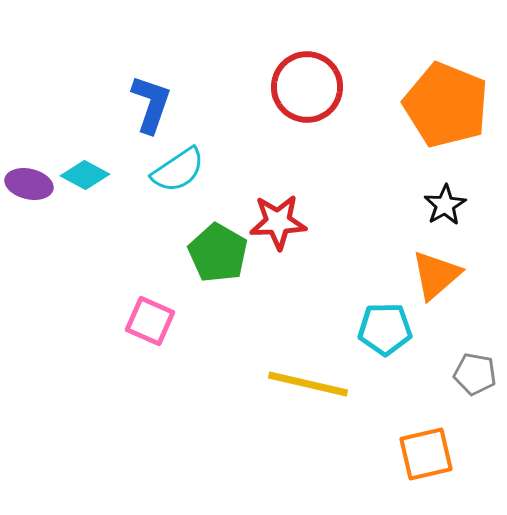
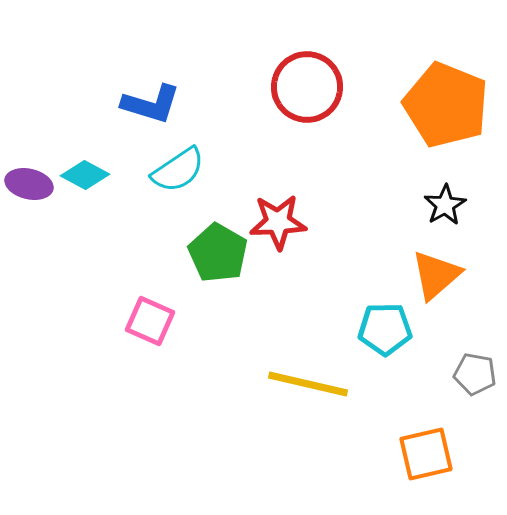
blue L-shape: rotated 88 degrees clockwise
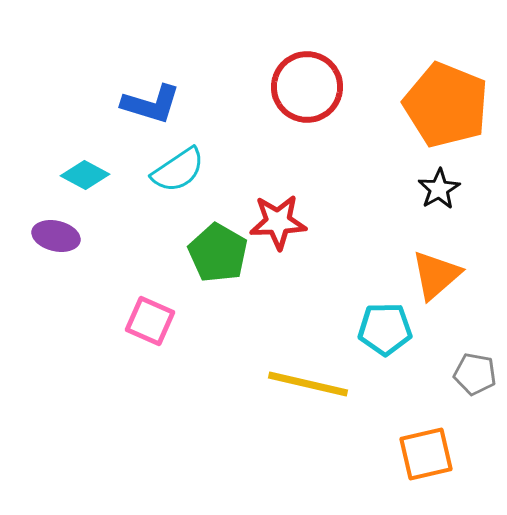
purple ellipse: moved 27 px right, 52 px down
black star: moved 6 px left, 16 px up
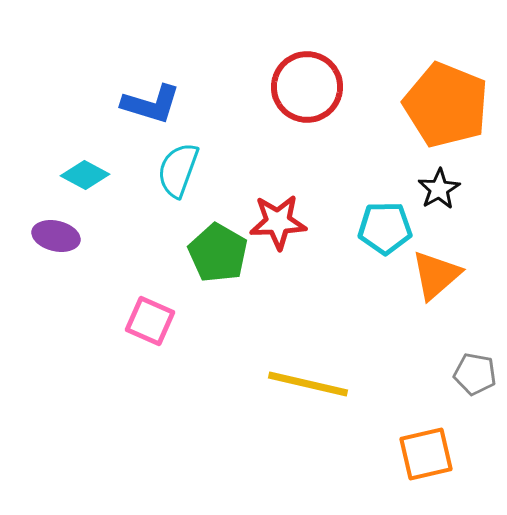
cyan semicircle: rotated 144 degrees clockwise
cyan pentagon: moved 101 px up
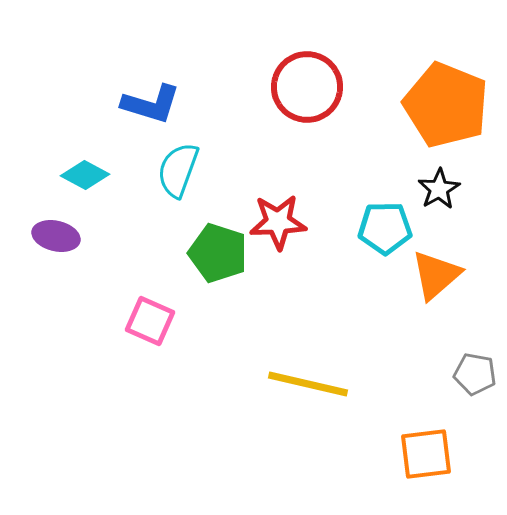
green pentagon: rotated 12 degrees counterclockwise
orange square: rotated 6 degrees clockwise
